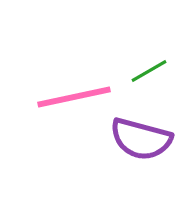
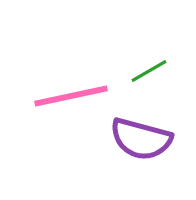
pink line: moved 3 px left, 1 px up
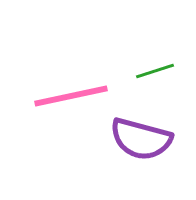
green line: moved 6 px right; rotated 12 degrees clockwise
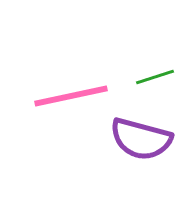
green line: moved 6 px down
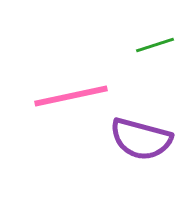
green line: moved 32 px up
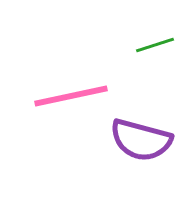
purple semicircle: moved 1 px down
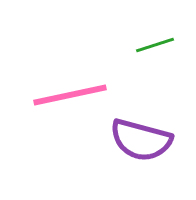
pink line: moved 1 px left, 1 px up
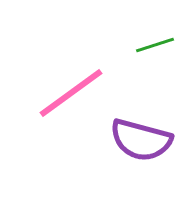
pink line: moved 1 px right, 2 px up; rotated 24 degrees counterclockwise
